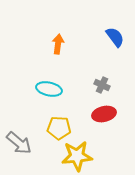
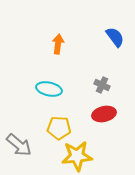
gray arrow: moved 2 px down
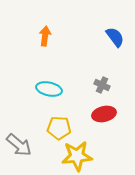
orange arrow: moved 13 px left, 8 px up
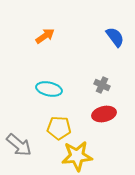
orange arrow: rotated 48 degrees clockwise
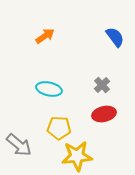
gray cross: rotated 21 degrees clockwise
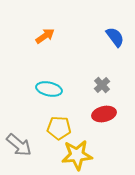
yellow star: moved 1 px up
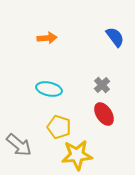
orange arrow: moved 2 px right, 2 px down; rotated 30 degrees clockwise
red ellipse: rotated 70 degrees clockwise
yellow pentagon: moved 1 px up; rotated 15 degrees clockwise
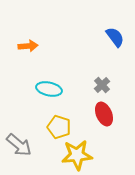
orange arrow: moved 19 px left, 8 px down
red ellipse: rotated 10 degrees clockwise
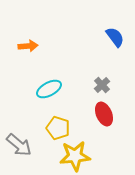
cyan ellipse: rotated 40 degrees counterclockwise
yellow pentagon: moved 1 px left, 1 px down
yellow star: moved 2 px left, 1 px down
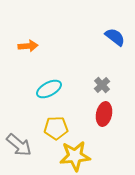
blue semicircle: rotated 15 degrees counterclockwise
red ellipse: rotated 35 degrees clockwise
yellow pentagon: moved 2 px left; rotated 20 degrees counterclockwise
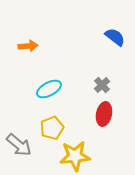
yellow pentagon: moved 4 px left; rotated 20 degrees counterclockwise
